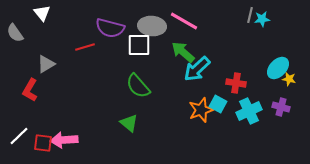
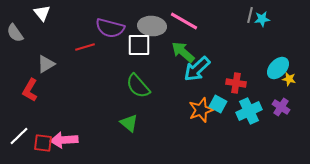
purple cross: rotated 18 degrees clockwise
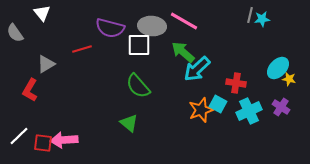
red line: moved 3 px left, 2 px down
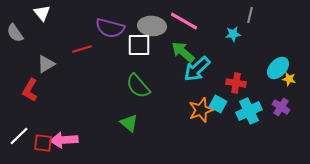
cyan star: moved 29 px left, 15 px down
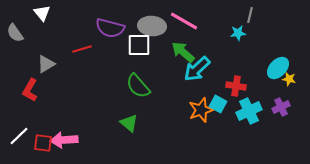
cyan star: moved 5 px right, 1 px up
red cross: moved 3 px down
purple cross: rotated 30 degrees clockwise
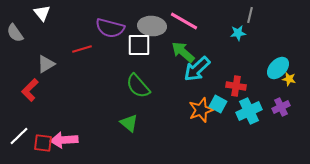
red L-shape: rotated 15 degrees clockwise
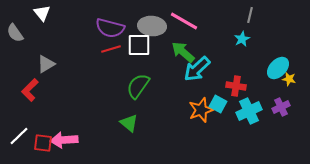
cyan star: moved 4 px right, 6 px down; rotated 21 degrees counterclockwise
red line: moved 29 px right
green semicircle: rotated 76 degrees clockwise
